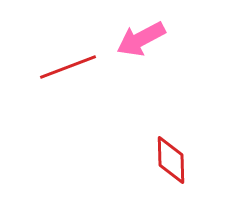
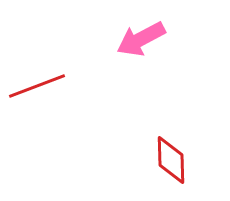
red line: moved 31 px left, 19 px down
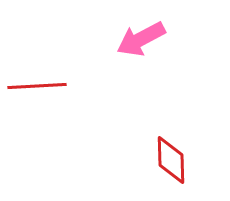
red line: rotated 18 degrees clockwise
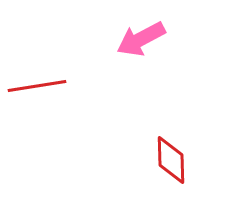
red line: rotated 6 degrees counterclockwise
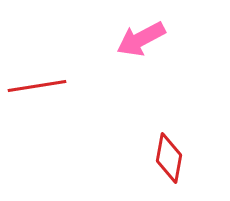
red diamond: moved 2 px left, 2 px up; rotated 12 degrees clockwise
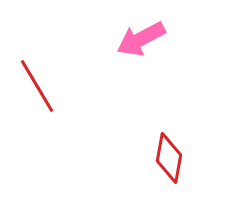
red line: rotated 68 degrees clockwise
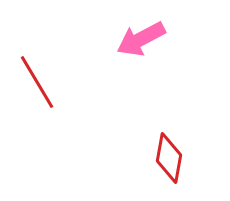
red line: moved 4 px up
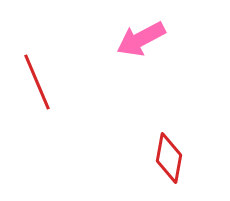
red line: rotated 8 degrees clockwise
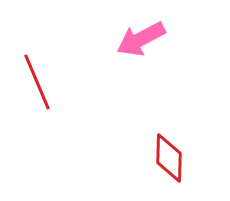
red diamond: rotated 9 degrees counterclockwise
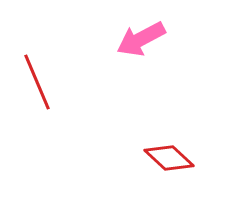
red diamond: rotated 48 degrees counterclockwise
